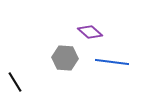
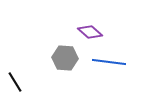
blue line: moved 3 px left
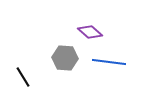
black line: moved 8 px right, 5 px up
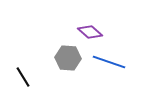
gray hexagon: moved 3 px right
blue line: rotated 12 degrees clockwise
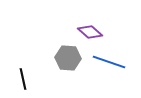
black line: moved 2 px down; rotated 20 degrees clockwise
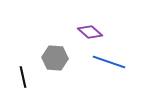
gray hexagon: moved 13 px left
black line: moved 2 px up
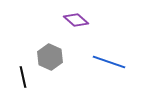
purple diamond: moved 14 px left, 12 px up
gray hexagon: moved 5 px left, 1 px up; rotated 20 degrees clockwise
